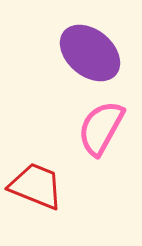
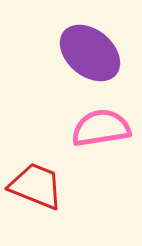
pink semicircle: rotated 52 degrees clockwise
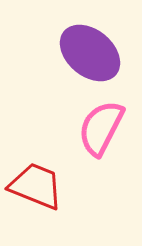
pink semicircle: rotated 54 degrees counterclockwise
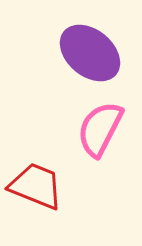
pink semicircle: moved 1 px left, 1 px down
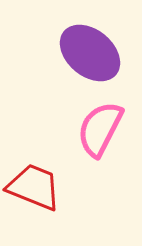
red trapezoid: moved 2 px left, 1 px down
